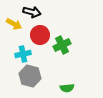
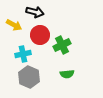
black arrow: moved 3 px right
yellow arrow: moved 1 px down
gray hexagon: moved 1 px left, 1 px down; rotated 10 degrees clockwise
green semicircle: moved 14 px up
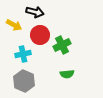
gray hexagon: moved 5 px left, 4 px down
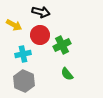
black arrow: moved 6 px right
green semicircle: rotated 56 degrees clockwise
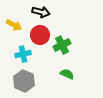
green semicircle: rotated 152 degrees clockwise
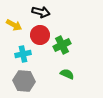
gray hexagon: rotated 20 degrees counterclockwise
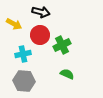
yellow arrow: moved 1 px up
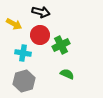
green cross: moved 1 px left
cyan cross: moved 1 px up; rotated 21 degrees clockwise
gray hexagon: rotated 20 degrees counterclockwise
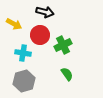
black arrow: moved 4 px right
green cross: moved 2 px right
green semicircle: rotated 32 degrees clockwise
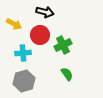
cyan cross: rotated 14 degrees counterclockwise
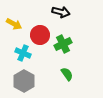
black arrow: moved 16 px right
green cross: moved 1 px up
cyan cross: rotated 28 degrees clockwise
gray hexagon: rotated 15 degrees counterclockwise
